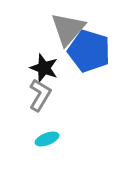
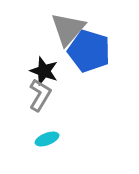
black star: moved 3 px down
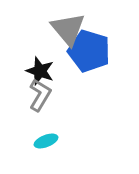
gray triangle: rotated 21 degrees counterclockwise
black star: moved 4 px left
cyan ellipse: moved 1 px left, 2 px down
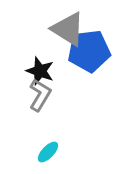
gray triangle: rotated 18 degrees counterclockwise
blue pentagon: rotated 24 degrees counterclockwise
cyan ellipse: moved 2 px right, 11 px down; rotated 25 degrees counterclockwise
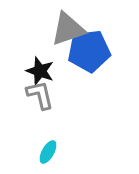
gray triangle: rotated 51 degrees counterclockwise
gray L-shape: rotated 44 degrees counterclockwise
cyan ellipse: rotated 15 degrees counterclockwise
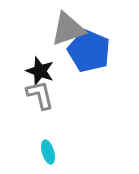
blue pentagon: rotated 30 degrees clockwise
cyan ellipse: rotated 45 degrees counterclockwise
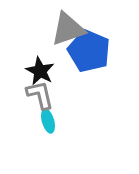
black star: rotated 8 degrees clockwise
cyan ellipse: moved 31 px up
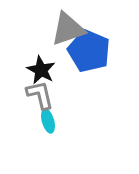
black star: moved 1 px right, 1 px up
